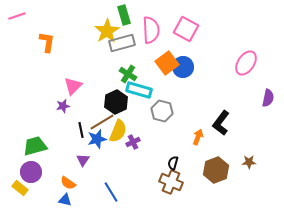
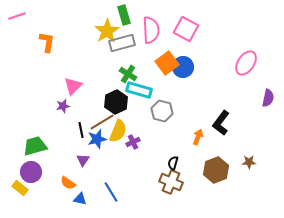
blue triangle: moved 15 px right, 1 px up
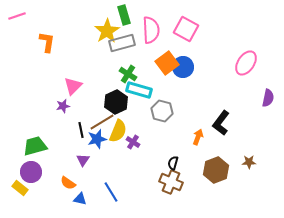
purple cross: rotated 32 degrees counterclockwise
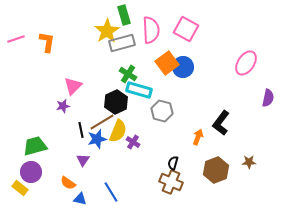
pink line: moved 1 px left, 23 px down
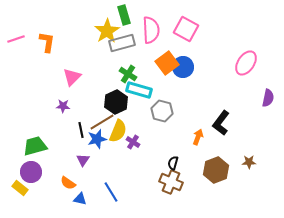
pink triangle: moved 1 px left, 9 px up
purple star: rotated 16 degrees clockwise
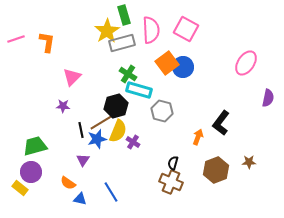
black hexagon: moved 4 px down; rotated 10 degrees clockwise
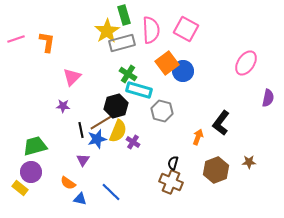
blue circle: moved 4 px down
blue line: rotated 15 degrees counterclockwise
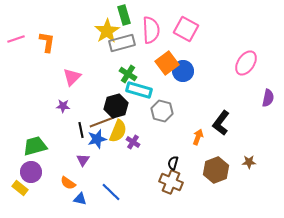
brown line: rotated 10 degrees clockwise
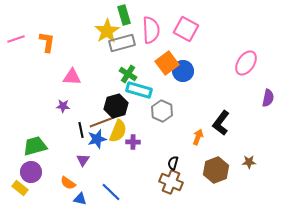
pink triangle: rotated 48 degrees clockwise
gray hexagon: rotated 10 degrees clockwise
purple cross: rotated 32 degrees counterclockwise
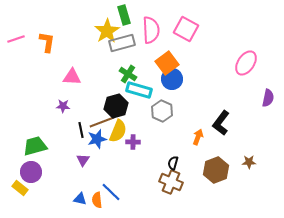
blue circle: moved 11 px left, 8 px down
orange semicircle: moved 29 px right, 17 px down; rotated 49 degrees clockwise
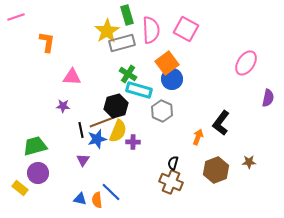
green rectangle: moved 3 px right
pink line: moved 22 px up
purple circle: moved 7 px right, 1 px down
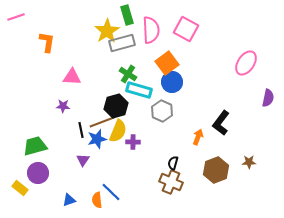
blue circle: moved 3 px down
blue triangle: moved 11 px left, 1 px down; rotated 32 degrees counterclockwise
